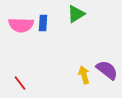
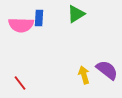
blue rectangle: moved 4 px left, 5 px up
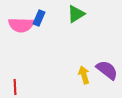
blue rectangle: rotated 21 degrees clockwise
red line: moved 5 px left, 4 px down; rotated 35 degrees clockwise
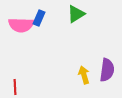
purple semicircle: rotated 60 degrees clockwise
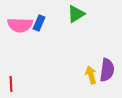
blue rectangle: moved 5 px down
pink semicircle: moved 1 px left
yellow arrow: moved 7 px right
red line: moved 4 px left, 3 px up
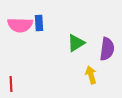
green triangle: moved 29 px down
blue rectangle: rotated 28 degrees counterclockwise
purple semicircle: moved 21 px up
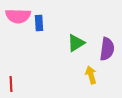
pink semicircle: moved 2 px left, 9 px up
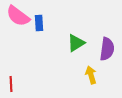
pink semicircle: rotated 35 degrees clockwise
